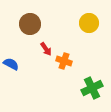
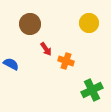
orange cross: moved 2 px right
green cross: moved 2 px down
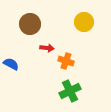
yellow circle: moved 5 px left, 1 px up
red arrow: moved 1 px right, 1 px up; rotated 48 degrees counterclockwise
green cross: moved 22 px left, 1 px down
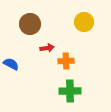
red arrow: rotated 16 degrees counterclockwise
orange cross: rotated 21 degrees counterclockwise
green cross: rotated 25 degrees clockwise
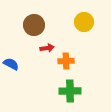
brown circle: moved 4 px right, 1 px down
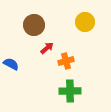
yellow circle: moved 1 px right
red arrow: rotated 32 degrees counterclockwise
orange cross: rotated 14 degrees counterclockwise
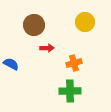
red arrow: rotated 40 degrees clockwise
orange cross: moved 8 px right, 2 px down
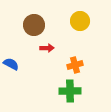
yellow circle: moved 5 px left, 1 px up
orange cross: moved 1 px right, 2 px down
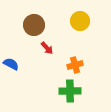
red arrow: rotated 48 degrees clockwise
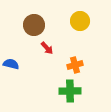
blue semicircle: rotated 14 degrees counterclockwise
